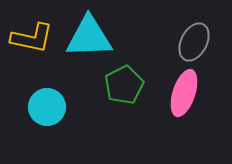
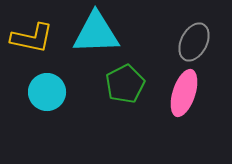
cyan triangle: moved 7 px right, 4 px up
green pentagon: moved 1 px right, 1 px up
cyan circle: moved 15 px up
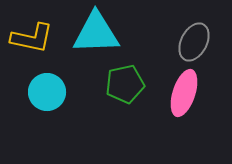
green pentagon: rotated 15 degrees clockwise
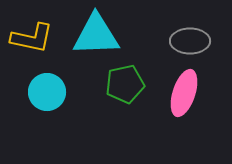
cyan triangle: moved 2 px down
gray ellipse: moved 4 px left, 1 px up; rotated 63 degrees clockwise
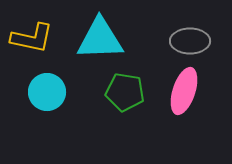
cyan triangle: moved 4 px right, 4 px down
green pentagon: moved 8 px down; rotated 21 degrees clockwise
pink ellipse: moved 2 px up
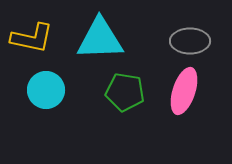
cyan circle: moved 1 px left, 2 px up
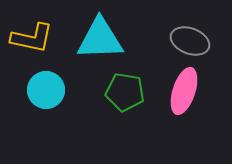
gray ellipse: rotated 21 degrees clockwise
